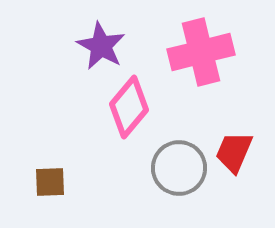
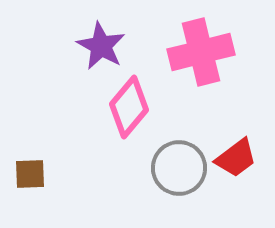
red trapezoid: moved 2 px right, 6 px down; rotated 150 degrees counterclockwise
brown square: moved 20 px left, 8 px up
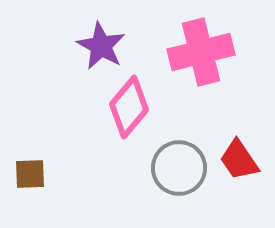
red trapezoid: moved 3 px right, 2 px down; rotated 93 degrees clockwise
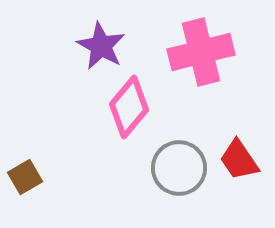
brown square: moved 5 px left, 3 px down; rotated 28 degrees counterclockwise
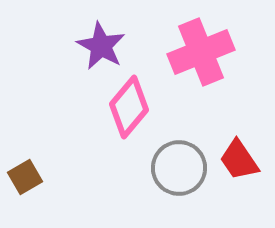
pink cross: rotated 8 degrees counterclockwise
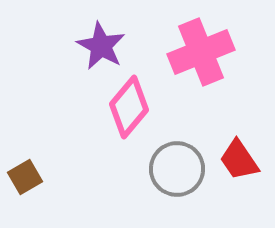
gray circle: moved 2 px left, 1 px down
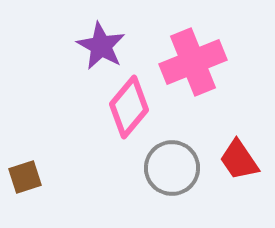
pink cross: moved 8 px left, 10 px down
gray circle: moved 5 px left, 1 px up
brown square: rotated 12 degrees clockwise
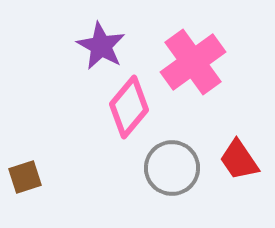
pink cross: rotated 14 degrees counterclockwise
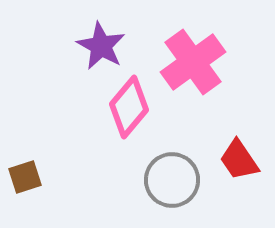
gray circle: moved 12 px down
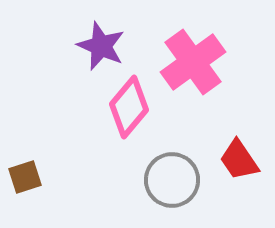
purple star: rotated 6 degrees counterclockwise
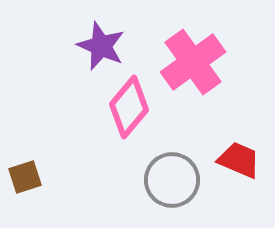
red trapezoid: rotated 147 degrees clockwise
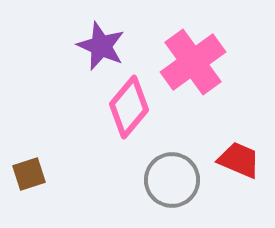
brown square: moved 4 px right, 3 px up
